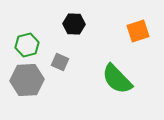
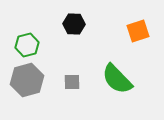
gray square: moved 12 px right, 20 px down; rotated 24 degrees counterclockwise
gray hexagon: rotated 12 degrees counterclockwise
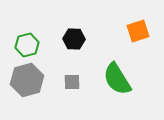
black hexagon: moved 15 px down
green semicircle: rotated 12 degrees clockwise
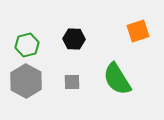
gray hexagon: moved 1 px left, 1 px down; rotated 16 degrees counterclockwise
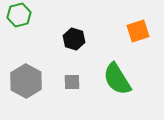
black hexagon: rotated 15 degrees clockwise
green hexagon: moved 8 px left, 30 px up
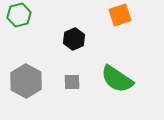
orange square: moved 18 px left, 16 px up
black hexagon: rotated 20 degrees clockwise
green semicircle: rotated 24 degrees counterclockwise
